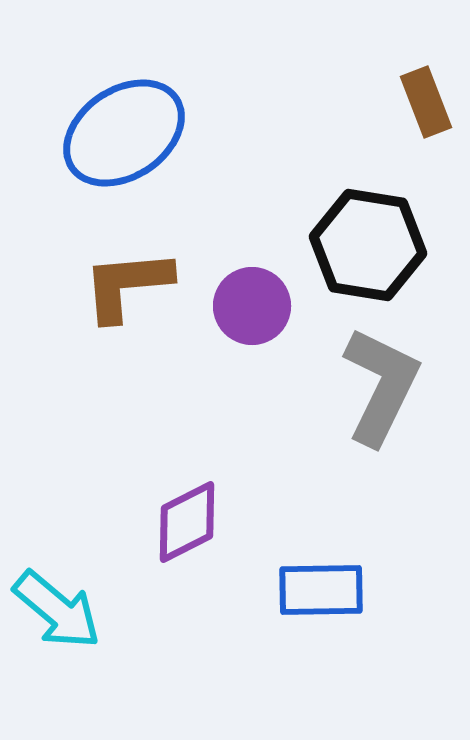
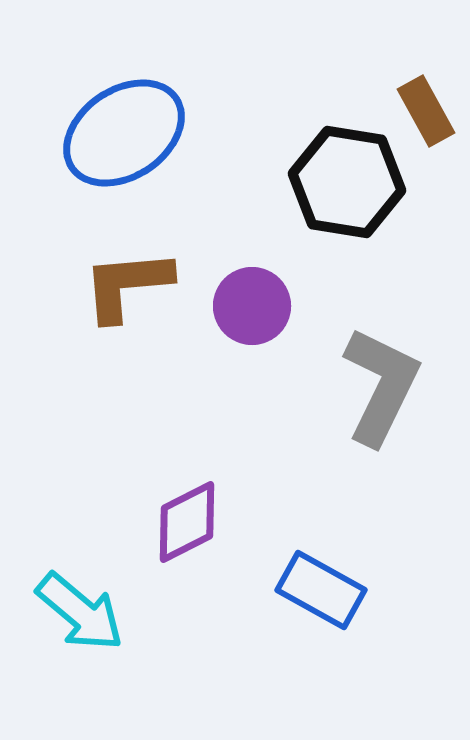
brown rectangle: moved 9 px down; rotated 8 degrees counterclockwise
black hexagon: moved 21 px left, 63 px up
blue rectangle: rotated 30 degrees clockwise
cyan arrow: moved 23 px right, 2 px down
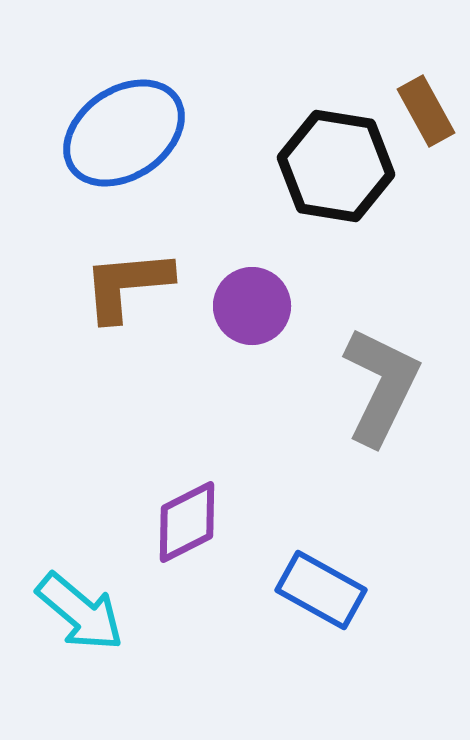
black hexagon: moved 11 px left, 16 px up
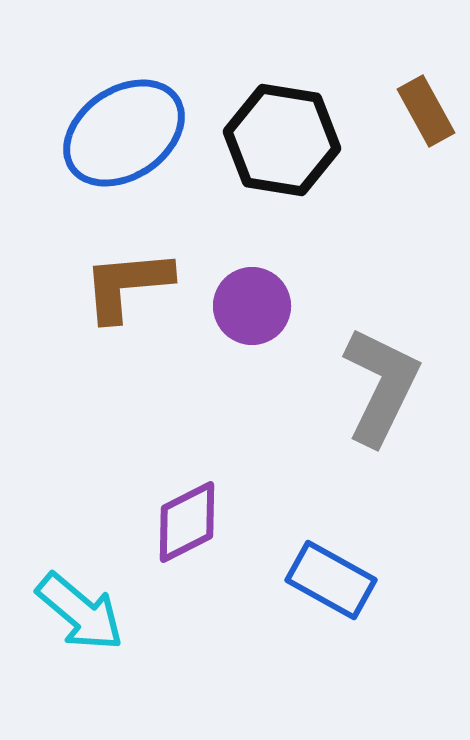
black hexagon: moved 54 px left, 26 px up
blue rectangle: moved 10 px right, 10 px up
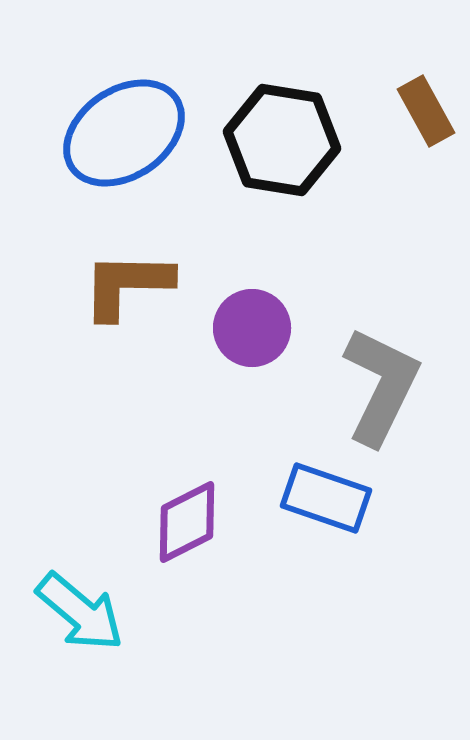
brown L-shape: rotated 6 degrees clockwise
purple circle: moved 22 px down
blue rectangle: moved 5 px left, 82 px up; rotated 10 degrees counterclockwise
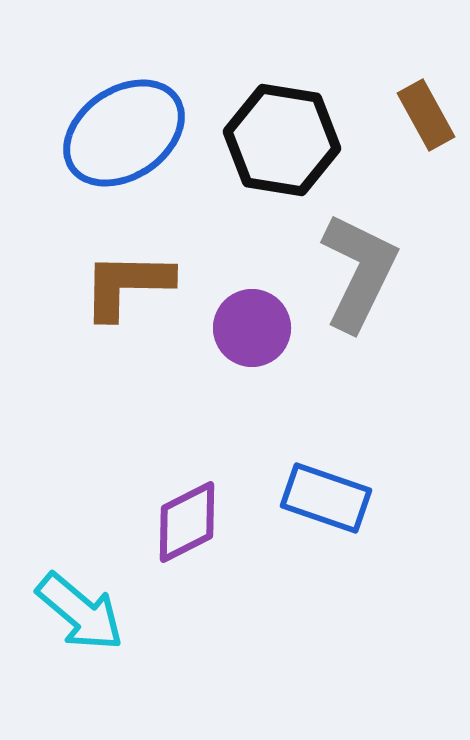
brown rectangle: moved 4 px down
gray L-shape: moved 22 px left, 114 px up
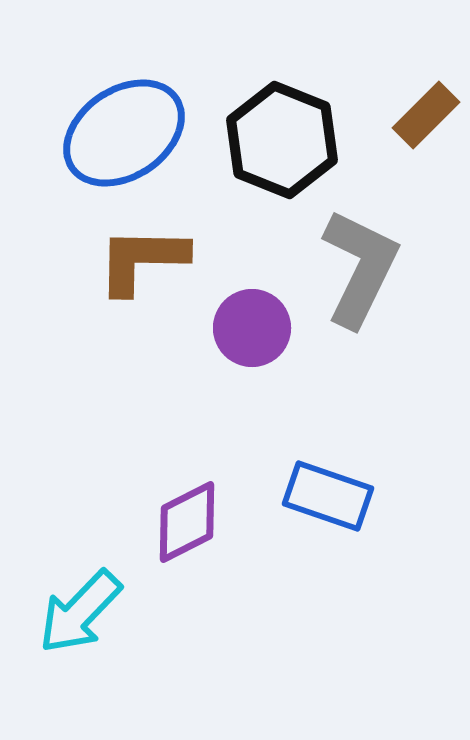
brown rectangle: rotated 74 degrees clockwise
black hexagon: rotated 13 degrees clockwise
gray L-shape: moved 1 px right, 4 px up
brown L-shape: moved 15 px right, 25 px up
blue rectangle: moved 2 px right, 2 px up
cyan arrow: rotated 94 degrees clockwise
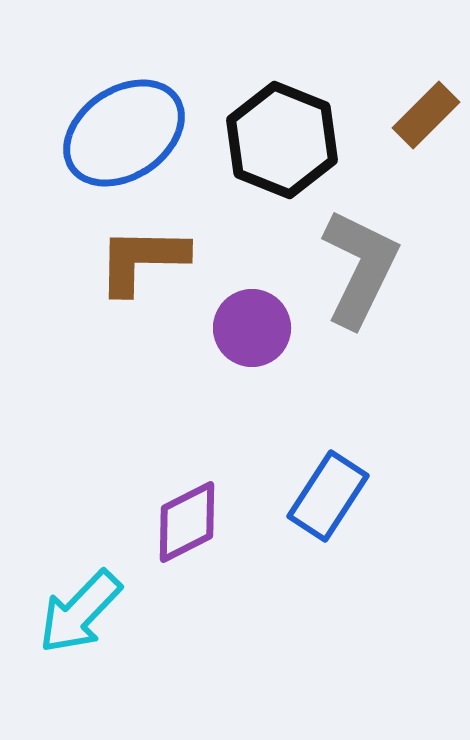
blue rectangle: rotated 76 degrees counterclockwise
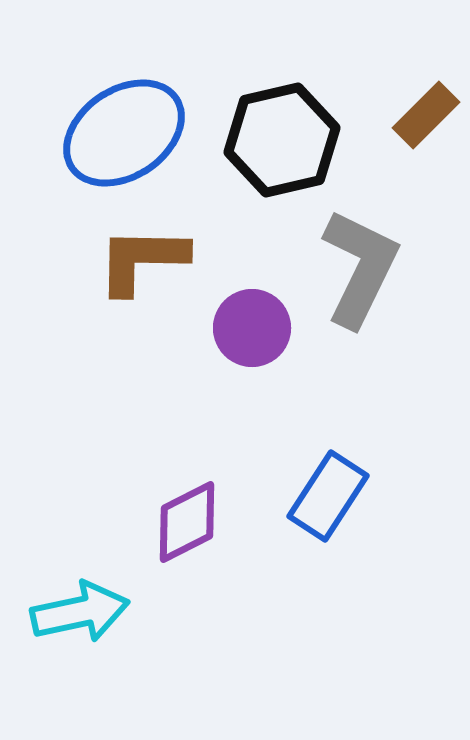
black hexagon: rotated 25 degrees clockwise
cyan arrow: rotated 146 degrees counterclockwise
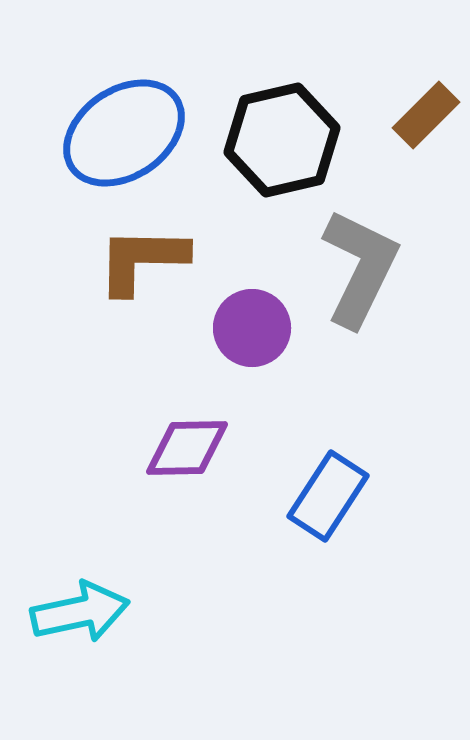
purple diamond: moved 74 px up; rotated 26 degrees clockwise
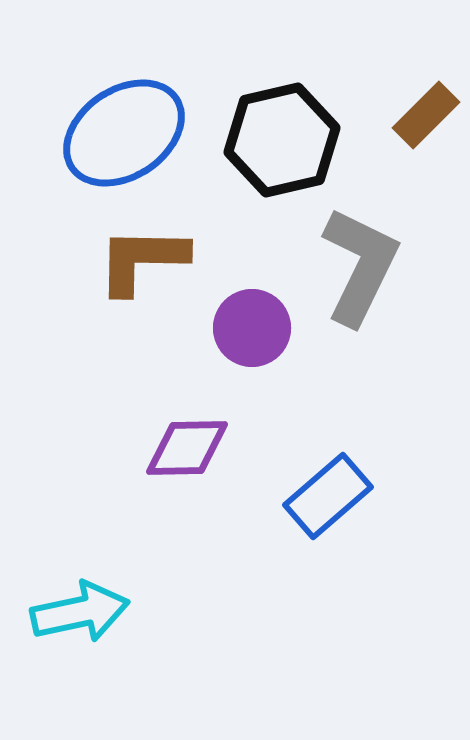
gray L-shape: moved 2 px up
blue rectangle: rotated 16 degrees clockwise
